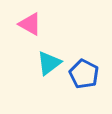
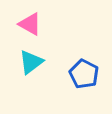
cyan triangle: moved 18 px left, 1 px up
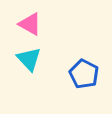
cyan triangle: moved 2 px left, 3 px up; rotated 36 degrees counterclockwise
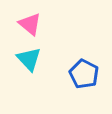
pink triangle: rotated 10 degrees clockwise
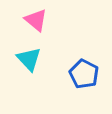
pink triangle: moved 6 px right, 4 px up
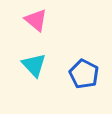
cyan triangle: moved 5 px right, 6 px down
